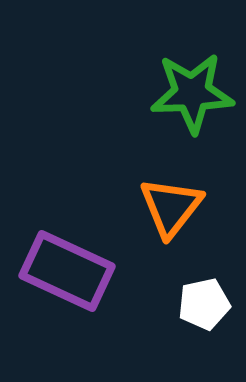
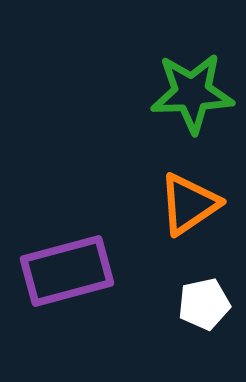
orange triangle: moved 18 px right, 3 px up; rotated 18 degrees clockwise
purple rectangle: rotated 40 degrees counterclockwise
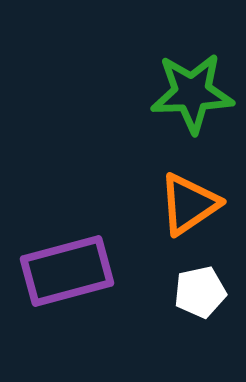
white pentagon: moved 4 px left, 12 px up
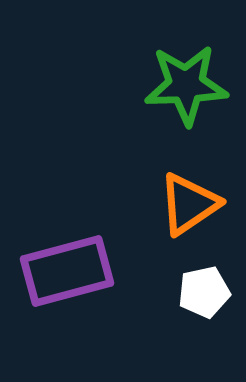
green star: moved 6 px left, 8 px up
white pentagon: moved 4 px right
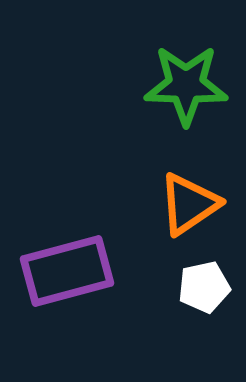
green star: rotated 4 degrees clockwise
white pentagon: moved 5 px up
